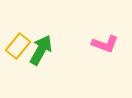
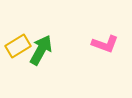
yellow rectangle: rotated 20 degrees clockwise
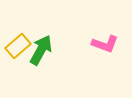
yellow rectangle: rotated 10 degrees counterclockwise
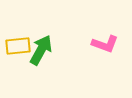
yellow rectangle: rotated 35 degrees clockwise
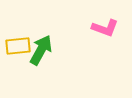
pink L-shape: moved 16 px up
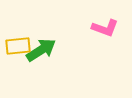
green arrow: rotated 28 degrees clockwise
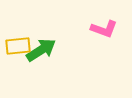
pink L-shape: moved 1 px left, 1 px down
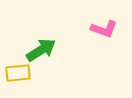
yellow rectangle: moved 27 px down
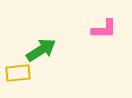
pink L-shape: rotated 20 degrees counterclockwise
